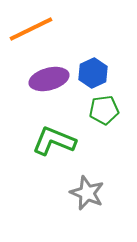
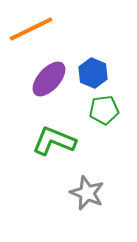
blue hexagon: rotated 12 degrees counterclockwise
purple ellipse: rotated 33 degrees counterclockwise
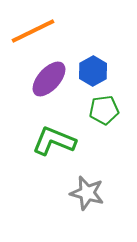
orange line: moved 2 px right, 2 px down
blue hexagon: moved 2 px up; rotated 8 degrees clockwise
gray star: rotated 8 degrees counterclockwise
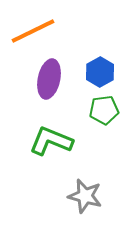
blue hexagon: moved 7 px right, 1 px down
purple ellipse: rotated 30 degrees counterclockwise
green L-shape: moved 3 px left
gray star: moved 2 px left, 3 px down
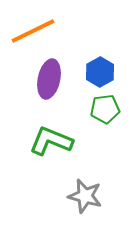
green pentagon: moved 1 px right, 1 px up
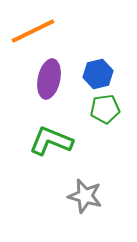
blue hexagon: moved 2 px left, 2 px down; rotated 16 degrees clockwise
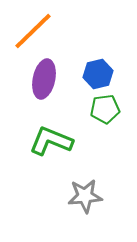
orange line: rotated 18 degrees counterclockwise
purple ellipse: moved 5 px left
gray star: rotated 20 degrees counterclockwise
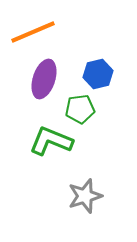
orange line: moved 1 px down; rotated 21 degrees clockwise
purple ellipse: rotated 6 degrees clockwise
green pentagon: moved 25 px left
gray star: rotated 12 degrees counterclockwise
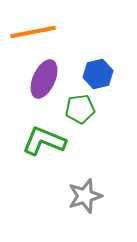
orange line: rotated 12 degrees clockwise
purple ellipse: rotated 6 degrees clockwise
green L-shape: moved 7 px left
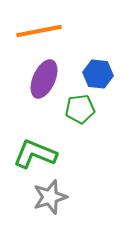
orange line: moved 6 px right, 1 px up
blue hexagon: rotated 20 degrees clockwise
green L-shape: moved 9 px left, 13 px down
gray star: moved 35 px left, 1 px down
